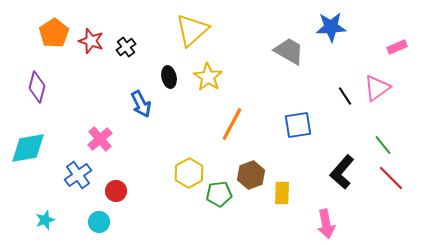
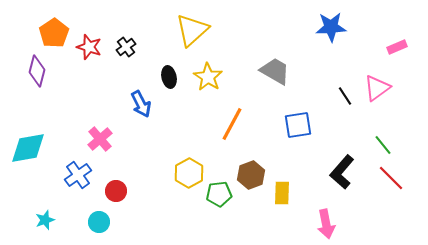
red star: moved 2 px left, 6 px down
gray trapezoid: moved 14 px left, 20 px down
purple diamond: moved 16 px up
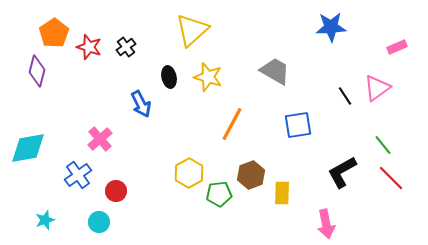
yellow star: rotated 16 degrees counterclockwise
black L-shape: rotated 20 degrees clockwise
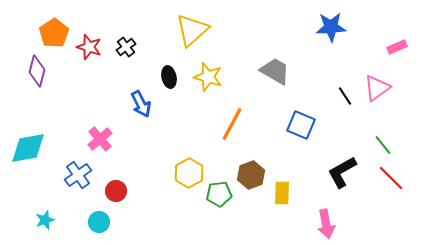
blue square: moved 3 px right; rotated 32 degrees clockwise
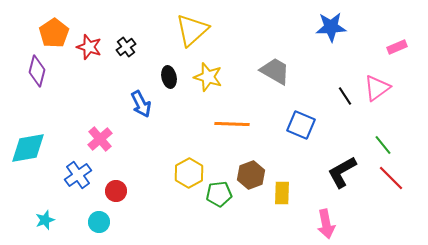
orange line: rotated 64 degrees clockwise
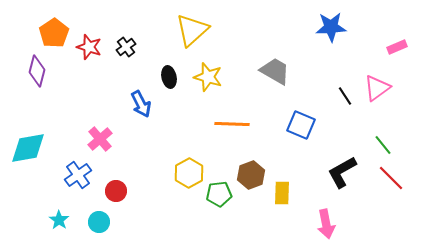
cyan star: moved 14 px right; rotated 18 degrees counterclockwise
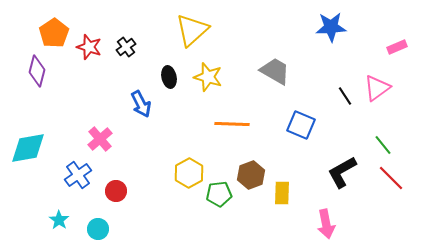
cyan circle: moved 1 px left, 7 px down
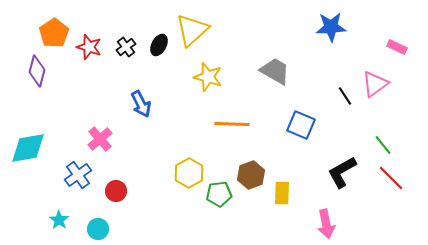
pink rectangle: rotated 48 degrees clockwise
black ellipse: moved 10 px left, 32 px up; rotated 40 degrees clockwise
pink triangle: moved 2 px left, 4 px up
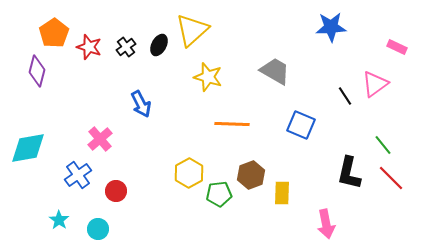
black L-shape: moved 7 px right, 1 px down; rotated 48 degrees counterclockwise
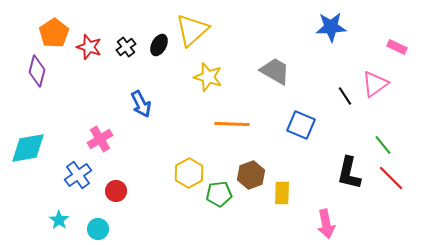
pink cross: rotated 10 degrees clockwise
